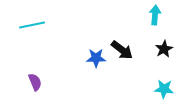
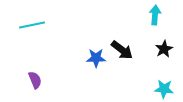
purple semicircle: moved 2 px up
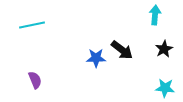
cyan star: moved 1 px right, 1 px up
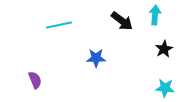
cyan line: moved 27 px right
black arrow: moved 29 px up
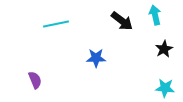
cyan arrow: rotated 18 degrees counterclockwise
cyan line: moved 3 px left, 1 px up
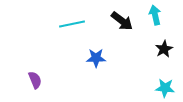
cyan line: moved 16 px right
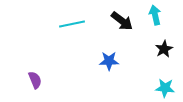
blue star: moved 13 px right, 3 px down
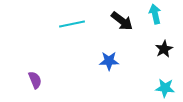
cyan arrow: moved 1 px up
